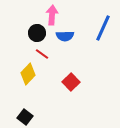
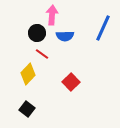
black square: moved 2 px right, 8 px up
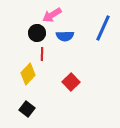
pink arrow: rotated 126 degrees counterclockwise
red line: rotated 56 degrees clockwise
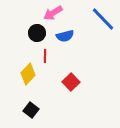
pink arrow: moved 1 px right, 2 px up
blue line: moved 9 px up; rotated 68 degrees counterclockwise
blue semicircle: rotated 12 degrees counterclockwise
red line: moved 3 px right, 2 px down
black square: moved 4 px right, 1 px down
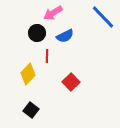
blue line: moved 2 px up
blue semicircle: rotated 12 degrees counterclockwise
red line: moved 2 px right
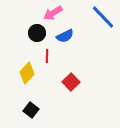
yellow diamond: moved 1 px left, 1 px up
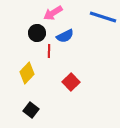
blue line: rotated 28 degrees counterclockwise
red line: moved 2 px right, 5 px up
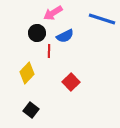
blue line: moved 1 px left, 2 px down
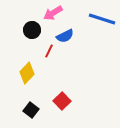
black circle: moved 5 px left, 3 px up
red line: rotated 24 degrees clockwise
red square: moved 9 px left, 19 px down
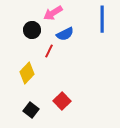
blue line: rotated 72 degrees clockwise
blue semicircle: moved 2 px up
